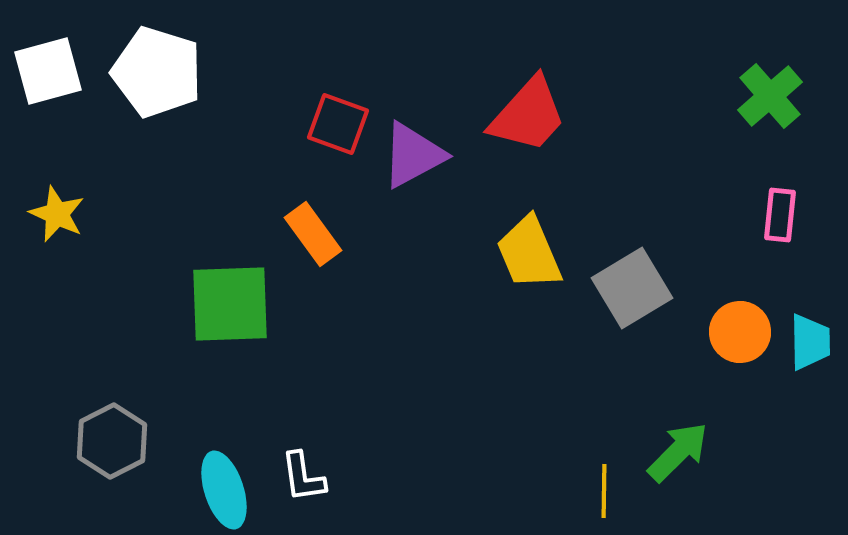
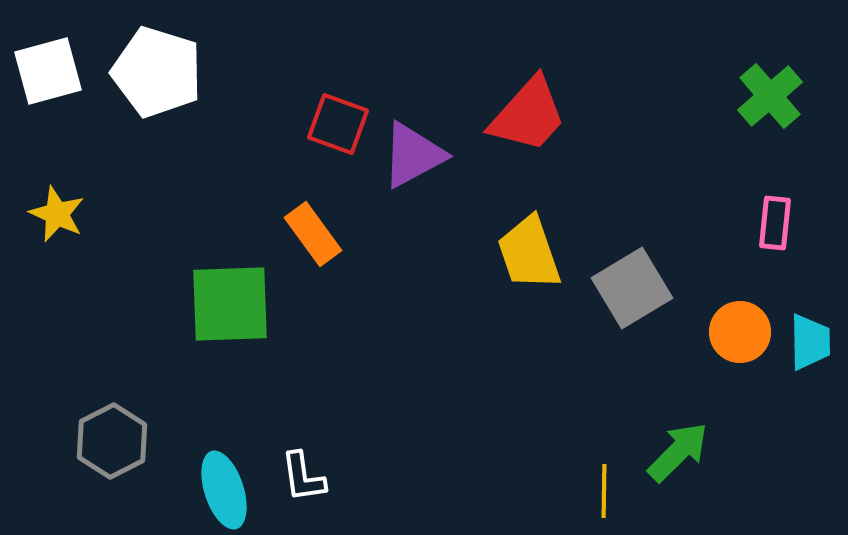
pink rectangle: moved 5 px left, 8 px down
yellow trapezoid: rotated 4 degrees clockwise
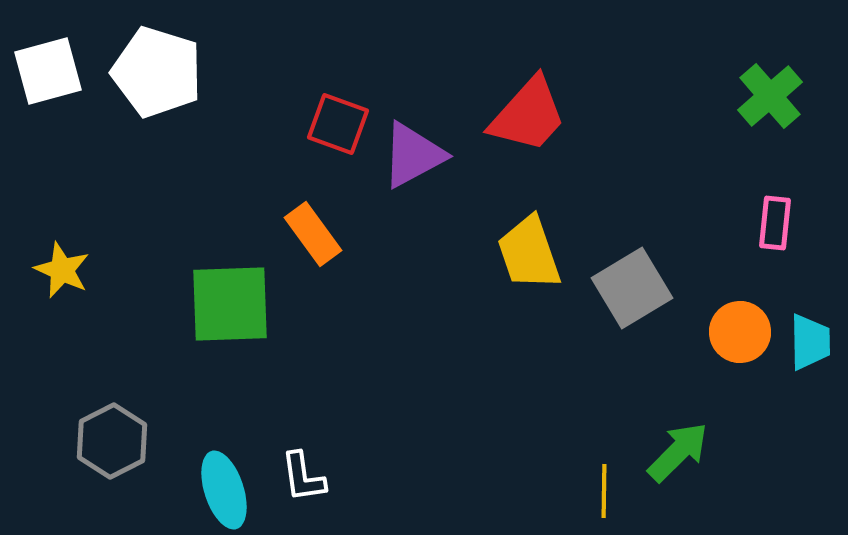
yellow star: moved 5 px right, 56 px down
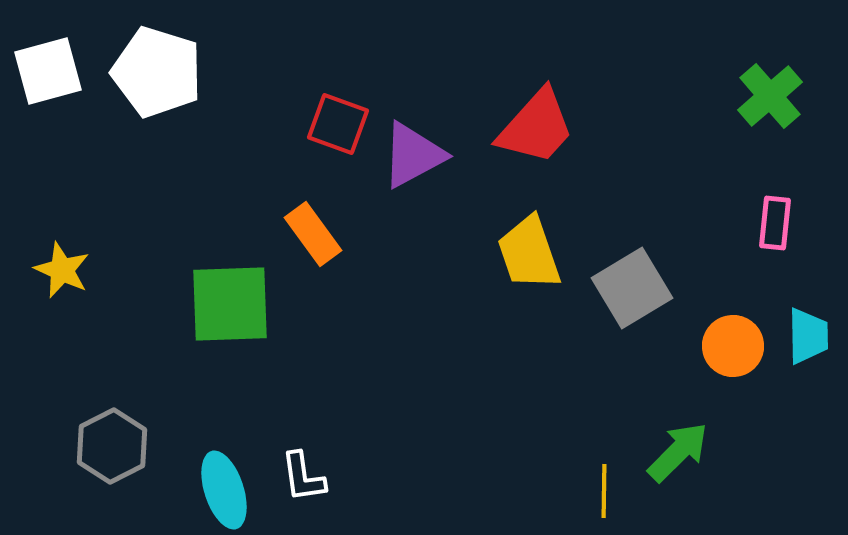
red trapezoid: moved 8 px right, 12 px down
orange circle: moved 7 px left, 14 px down
cyan trapezoid: moved 2 px left, 6 px up
gray hexagon: moved 5 px down
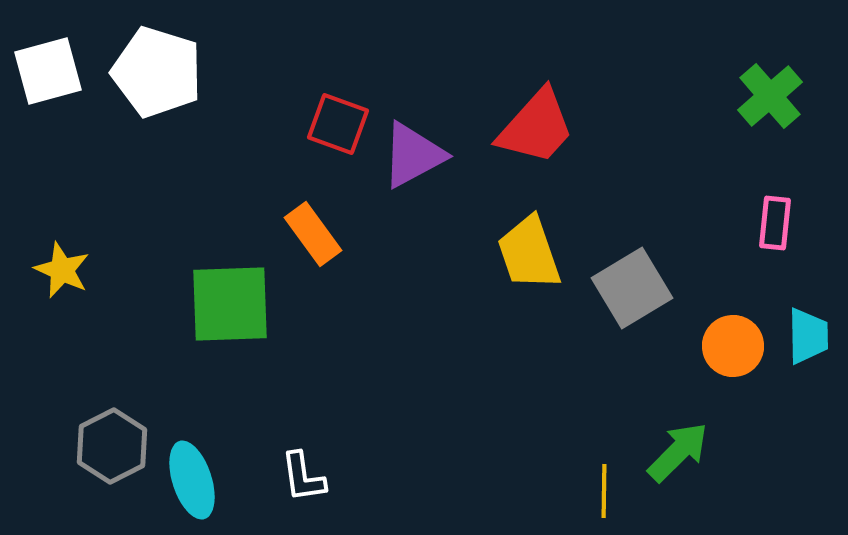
cyan ellipse: moved 32 px left, 10 px up
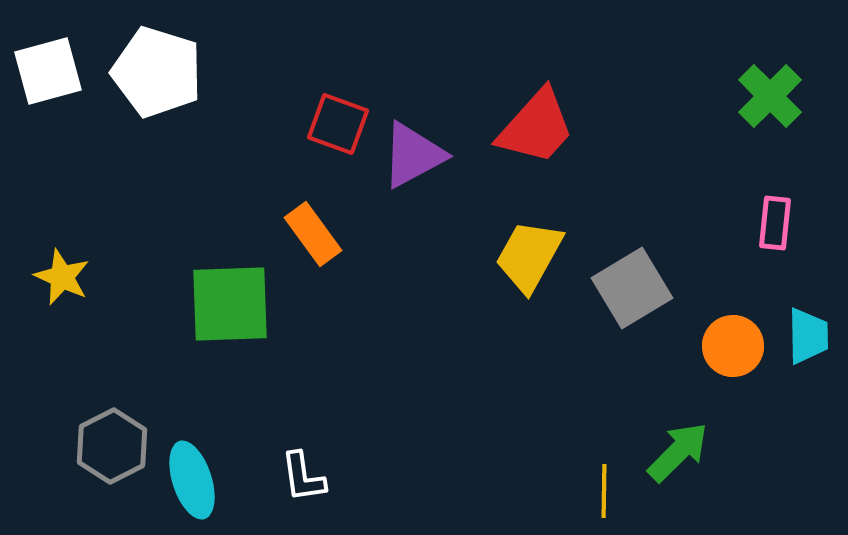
green cross: rotated 4 degrees counterclockwise
yellow trapezoid: moved 3 px down; rotated 48 degrees clockwise
yellow star: moved 7 px down
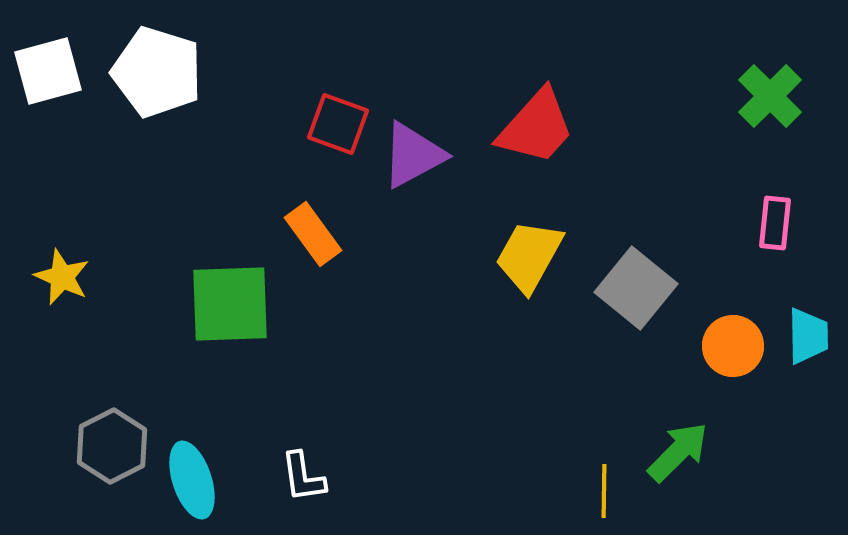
gray square: moved 4 px right; rotated 20 degrees counterclockwise
